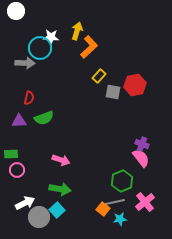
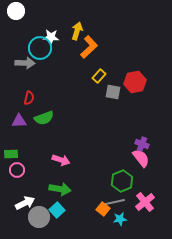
red hexagon: moved 3 px up
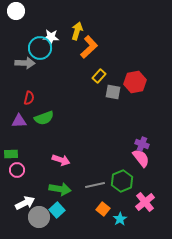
gray line: moved 20 px left, 17 px up
cyan star: rotated 24 degrees counterclockwise
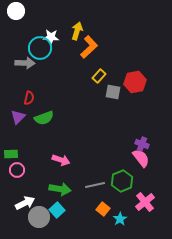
purple triangle: moved 1 px left, 4 px up; rotated 42 degrees counterclockwise
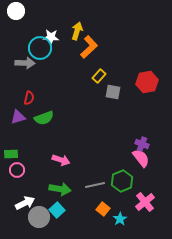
red hexagon: moved 12 px right
purple triangle: rotated 28 degrees clockwise
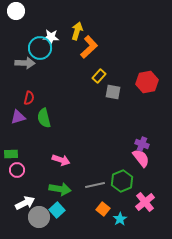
green semicircle: rotated 96 degrees clockwise
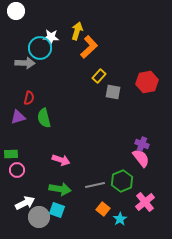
cyan square: rotated 28 degrees counterclockwise
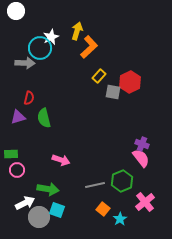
white star: rotated 28 degrees counterclockwise
red hexagon: moved 17 px left; rotated 15 degrees counterclockwise
green arrow: moved 12 px left
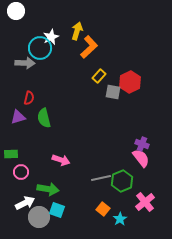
pink circle: moved 4 px right, 2 px down
gray line: moved 6 px right, 7 px up
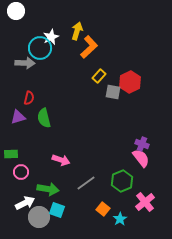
gray line: moved 15 px left, 5 px down; rotated 24 degrees counterclockwise
